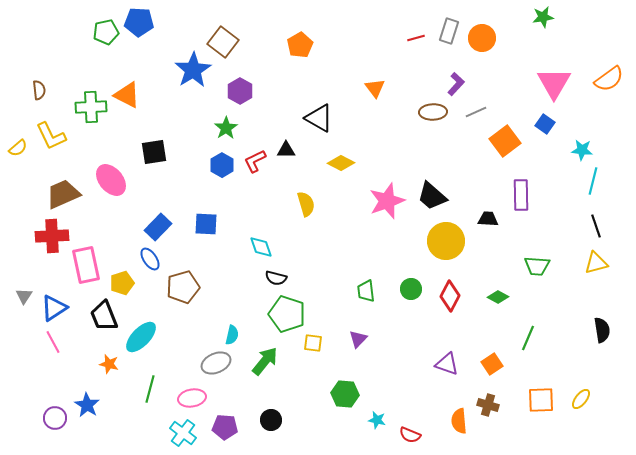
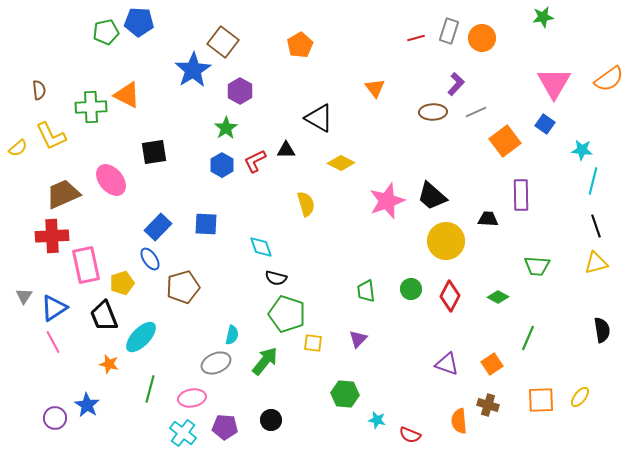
yellow ellipse at (581, 399): moved 1 px left, 2 px up
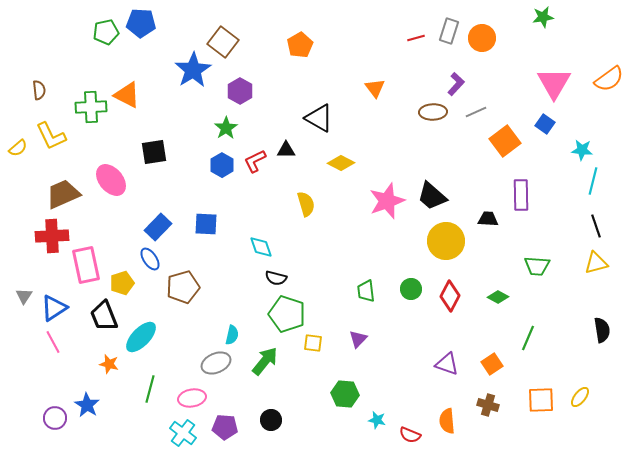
blue pentagon at (139, 22): moved 2 px right, 1 px down
orange semicircle at (459, 421): moved 12 px left
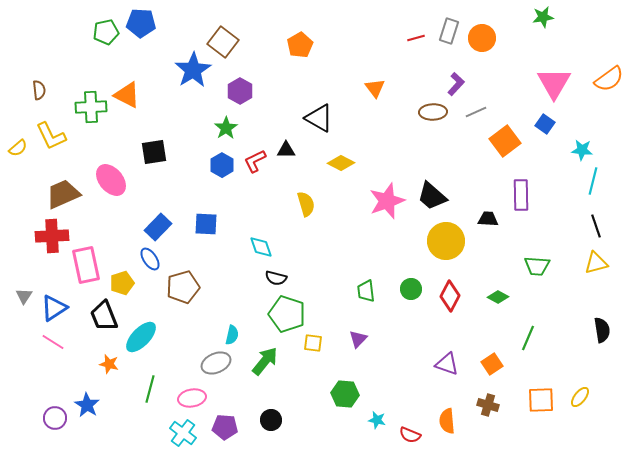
pink line at (53, 342): rotated 30 degrees counterclockwise
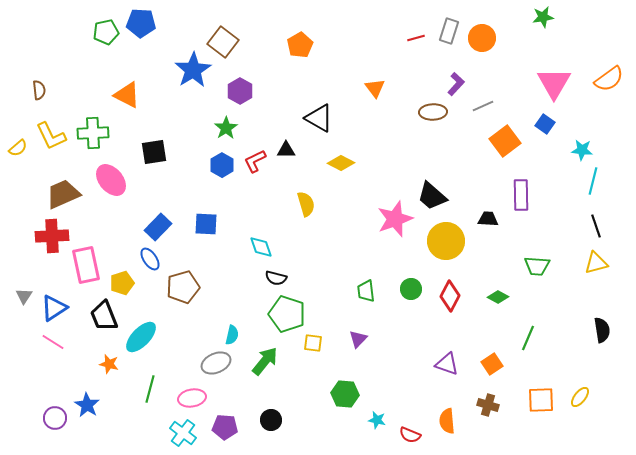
green cross at (91, 107): moved 2 px right, 26 px down
gray line at (476, 112): moved 7 px right, 6 px up
pink star at (387, 201): moved 8 px right, 18 px down
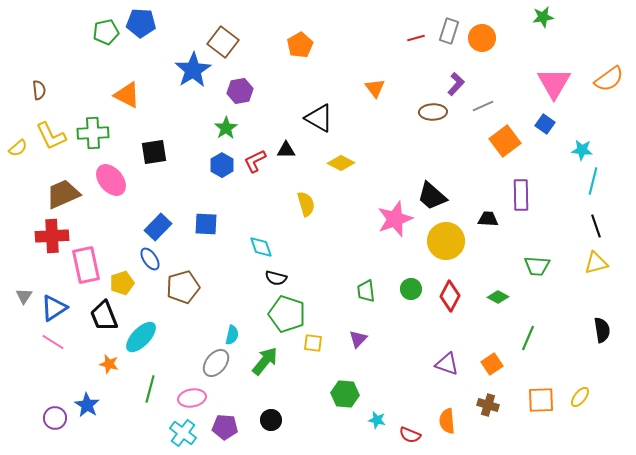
purple hexagon at (240, 91): rotated 20 degrees clockwise
gray ellipse at (216, 363): rotated 28 degrees counterclockwise
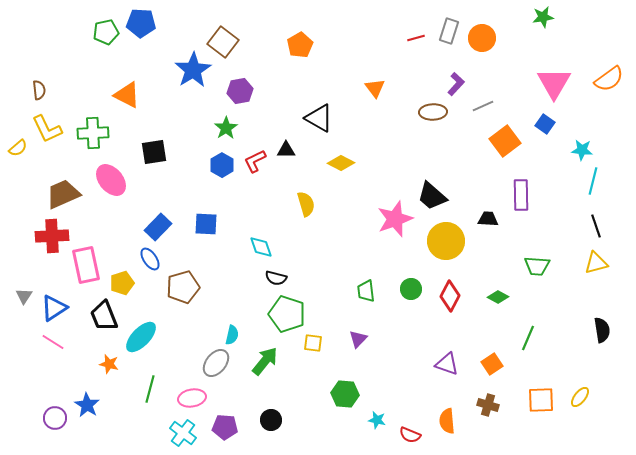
yellow L-shape at (51, 136): moved 4 px left, 7 px up
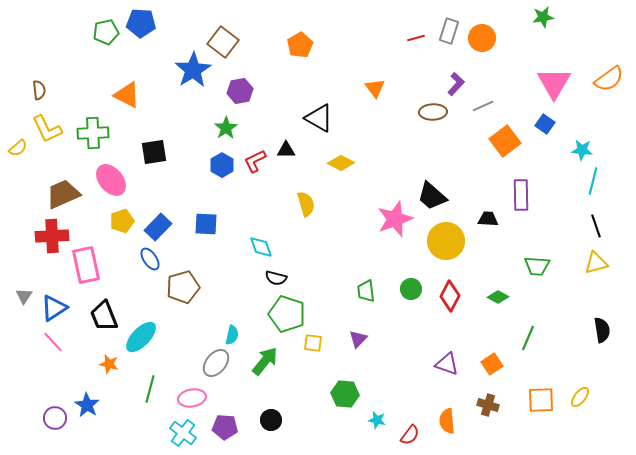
yellow pentagon at (122, 283): moved 62 px up
pink line at (53, 342): rotated 15 degrees clockwise
red semicircle at (410, 435): rotated 75 degrees counterclockwise
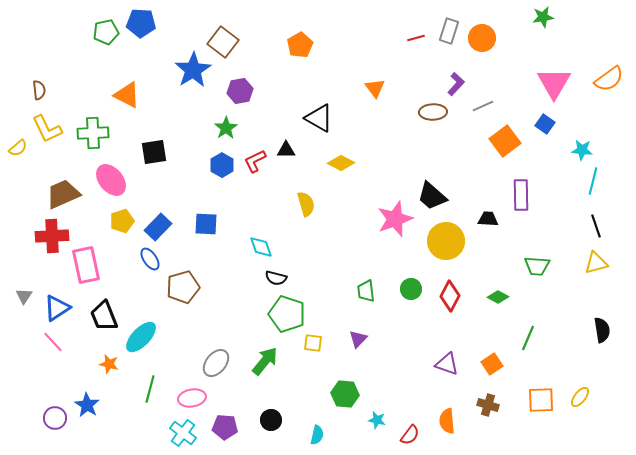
blue triangle at (54, 308): moved 3 px right
cyan semicircle at (232, 335): moved 85 px right, 100 px down
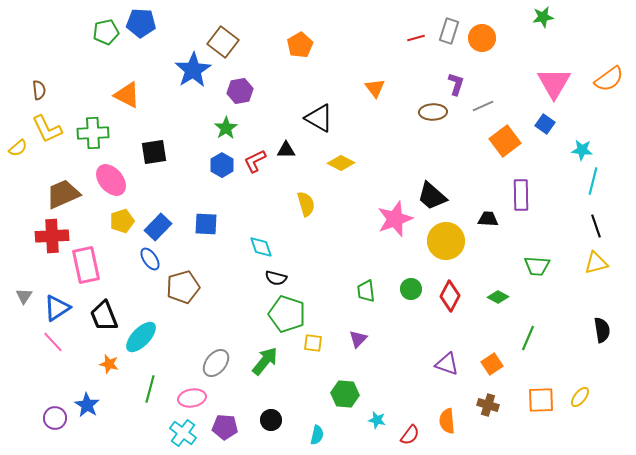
purple L-shape at (456, 84): rotated 25 degrees counterclockwise
